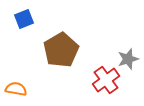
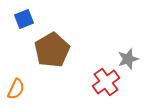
brown pentagon: moved 9 px left
red cross: moved 2 px down
orange semicircle: rotated 105 degrees clockwise
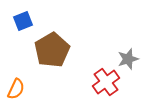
blue square: moved 1 px left, 2 px down
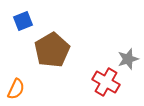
red cross: rotated 24 degrees counterclockwise
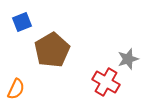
blue square: moved 1 px left, 1 px down
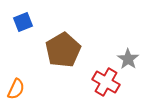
blue square: moved 1 px right
brown pentagon: moved 11 px right
gray star: rotated 20 degrees counterclockwise
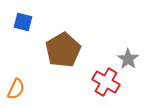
blue square: rotated 36 degrees clockwise
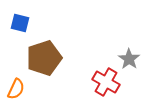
blue square: moved 3 px left, 1 px down
brown pentagon: moved 19 px left, 8 px down; rotated 12 degrees clockwise
gray star: moved 1 px right
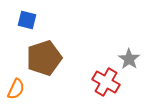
blue square: moved 7 px right, 3 px up
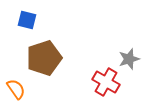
gray star: rotated 20 degrees clockwise
orange semicircle: rotated 60 degrees counterclockwise
